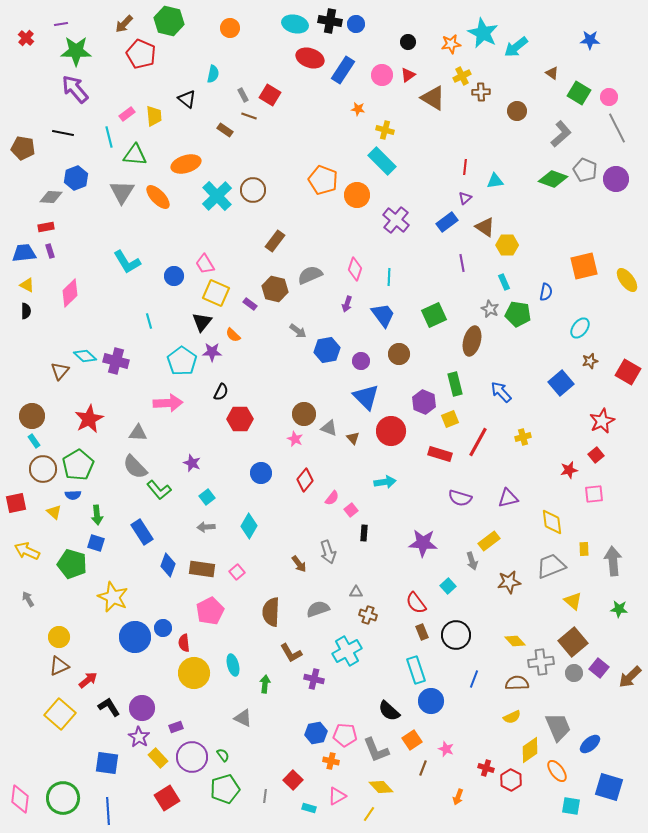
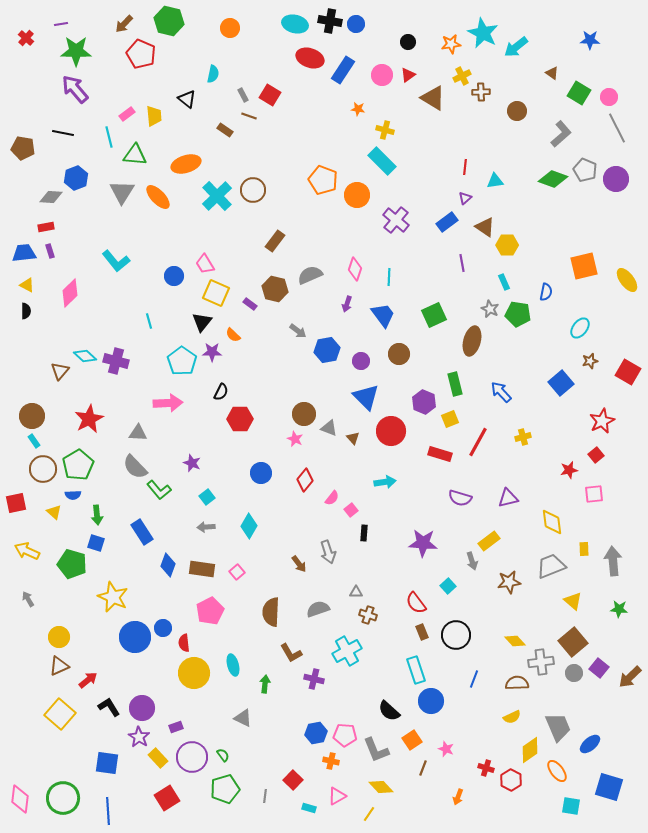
cyan L-shape at (127, 262): moved 11 px left, 1 px up; rotated 8 degrees counterclockwise
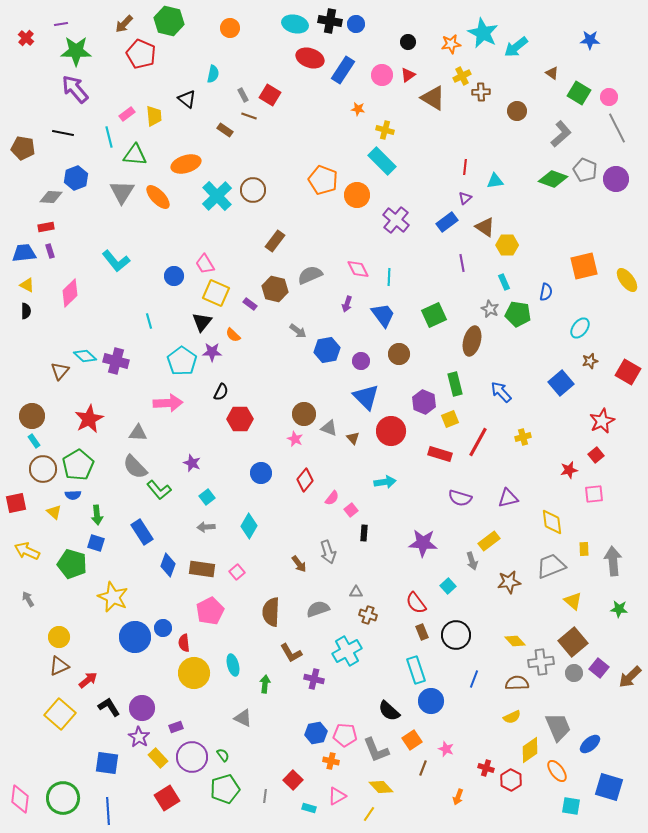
pink diamond at (355, 269): moved 3 px right; rotated 45 degrees counterclockwise
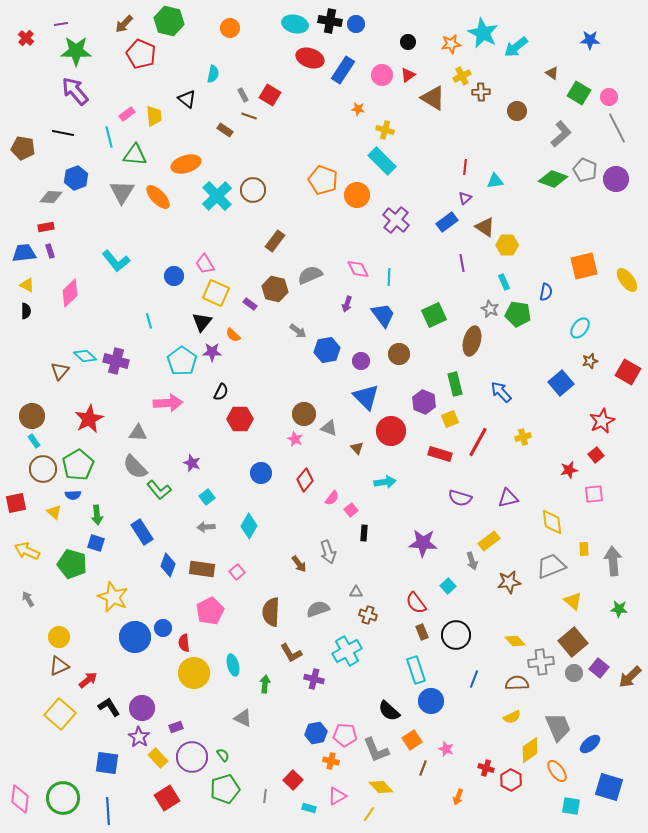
purple arrow at (75, 89): moved 2 px down
brown triangle at (353, 438): moved 4 px right, 10 px down
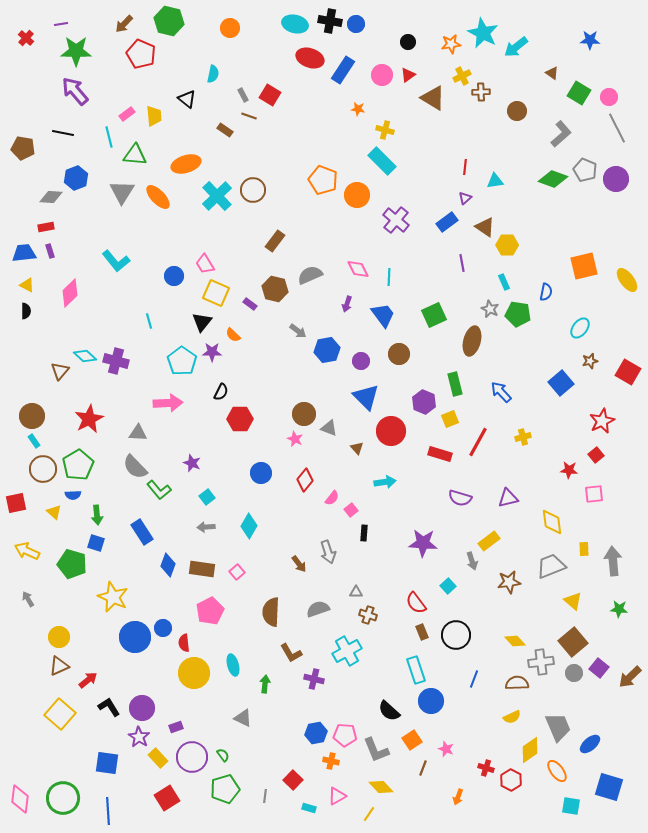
red star at (569, 470): rotated 18 degrees clockwise
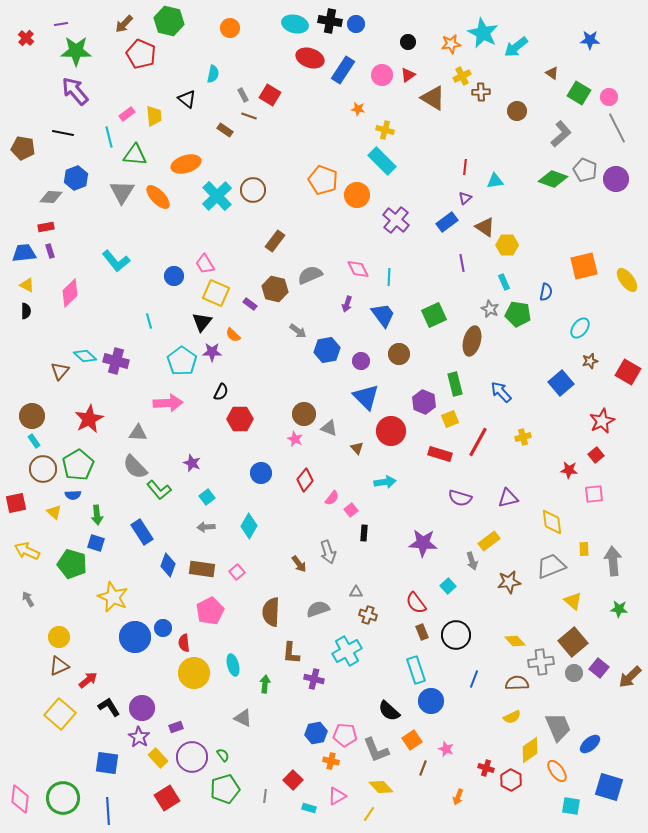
brown L-shape at (291, 653): rotated 35 degrees clockwise
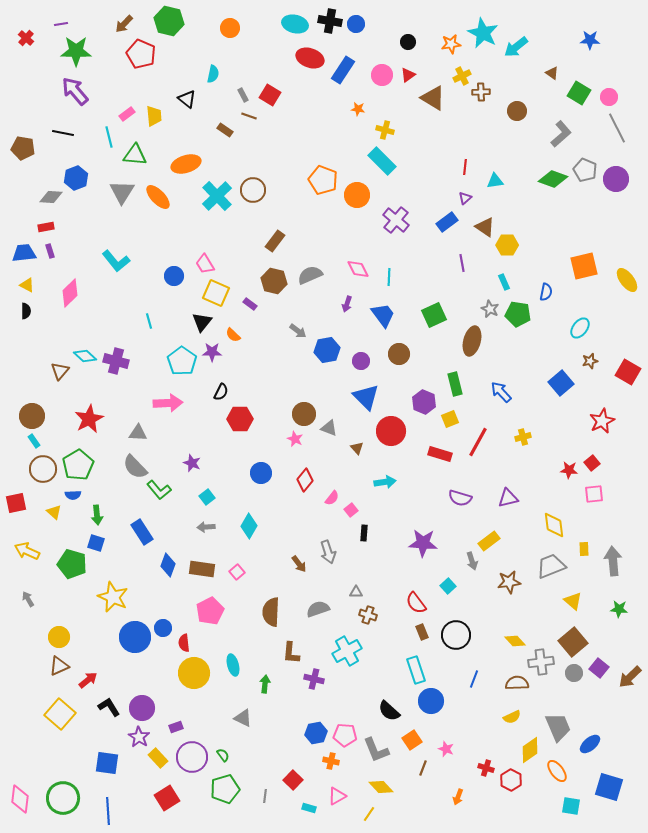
brown hexagon at (275, 289): moved 1 px left, 8 px up
red square at (596, 455): moved 4 px left, 8 px down
yellow diamond at (552, 522): moved 2 px right, 3 px down
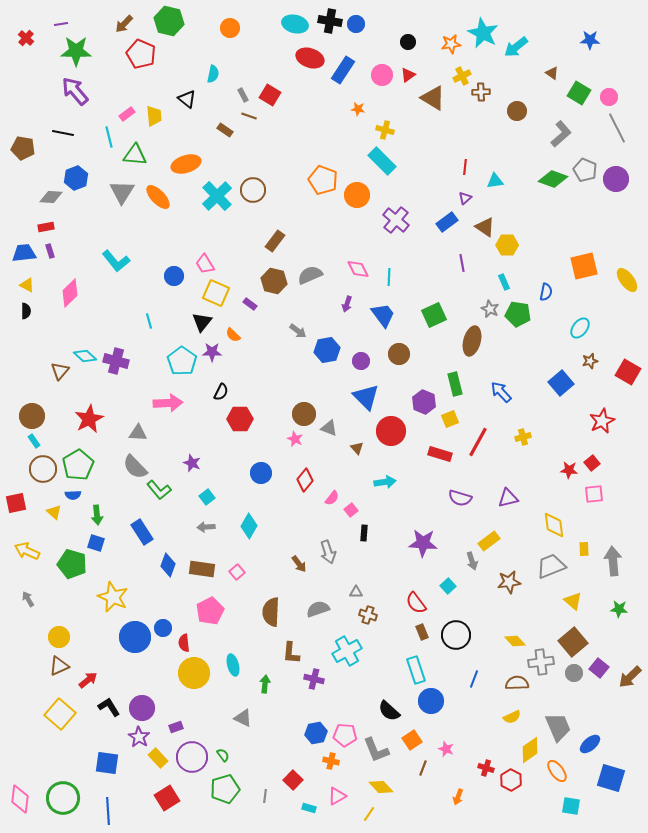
blue square at (609, 787): moved 2 px right, 9 px up
